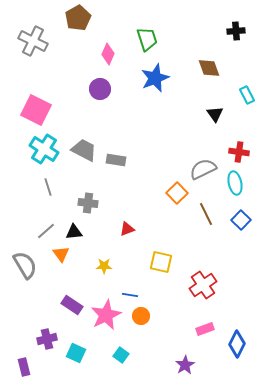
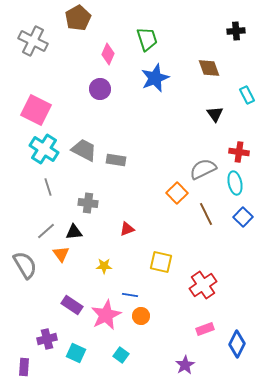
blue square at (241, 220): moved 2 px right, 3 px up
purple rectangle at (24, 367): rotated 18 degrees clockwise
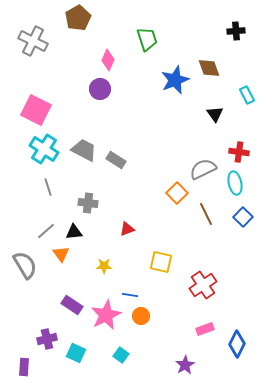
pink diamond at (108, 54): moved 6 px down
blue star at (155, 78): moved 20 px right, 2 px down
gray rectangle at (116, 160): rotated 24 degrees clockwise
